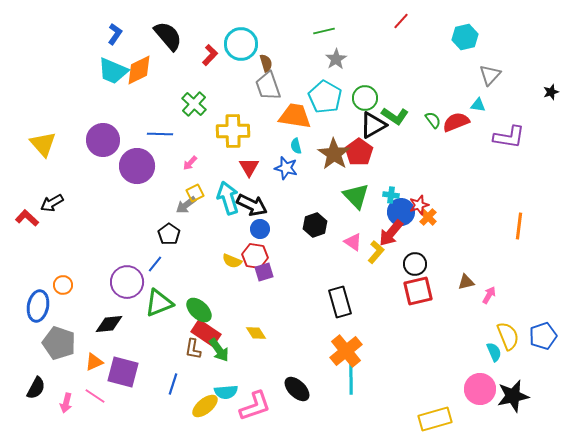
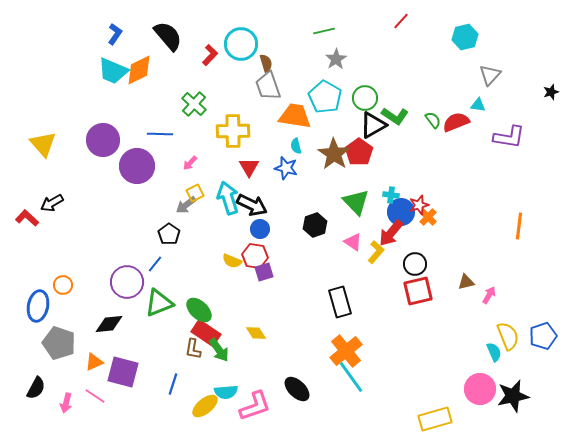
green triangle at (356, 196): moved 6 px down
cyan line at (351, 377): rotated 36 degrees counterclockwise
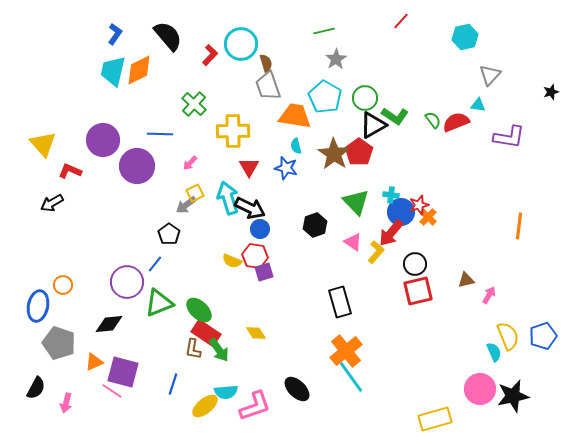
cyan trapezoid at (113, 71): rotated 80 degrees clockwise
black arrow at (252, 205): moved 2 px left, 3 px down
red L-shape at (27, 218): moved 43 px right, 47 px up; rotated 20 degrees counterclockwise
brown triangle at (466, 282): moved 2 px up
pink line at (95, 396): moved 17 px right, 5 px up
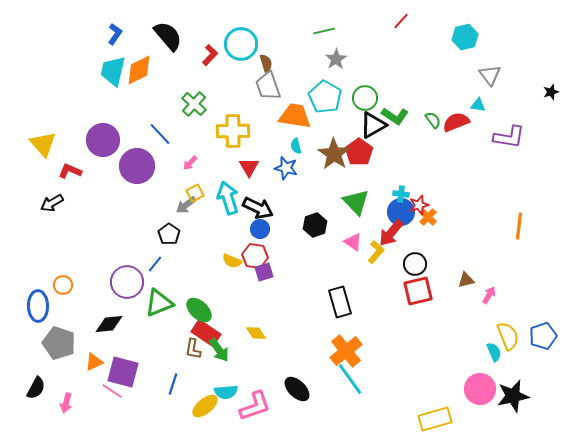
gray triangle at (490, 75): rotated 20 degrees counterclockwise
blue line at (160, 134): rotated 45 degrees clockwise
cyan cross at (391, 195): moved 10 px right, 1 px up
black arrow at (250, 208): moved 8 px right
blue ellipse at (38, 306): rotated 12 degrees counterclockwise
cyan line at (351, 377): moved 1 px left, 2 px down
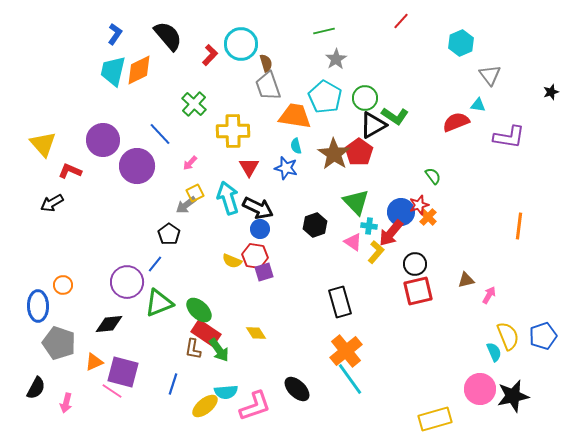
cyan hexagon at (465, 37): moved 4 px left, 6 px down; rotated 10 degrees counterclockwise
green semicircle at (433, 120): moved 56 px down
cyan cross at (401, 194): moved 32 px left, 32 px down
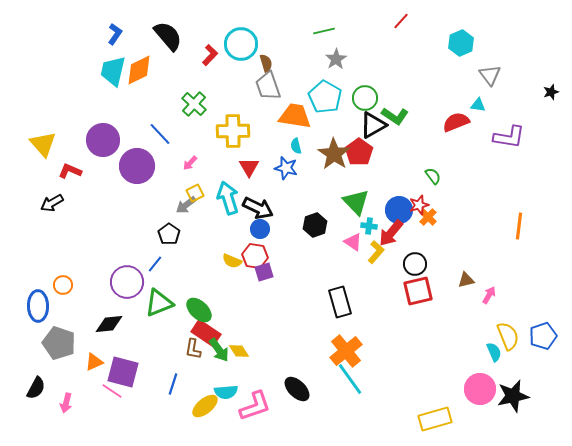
blue circle at (401, 212): moved 2 px left, 2 px up
yellow diamond at (256, 333): moved 17 px left, 18 px down
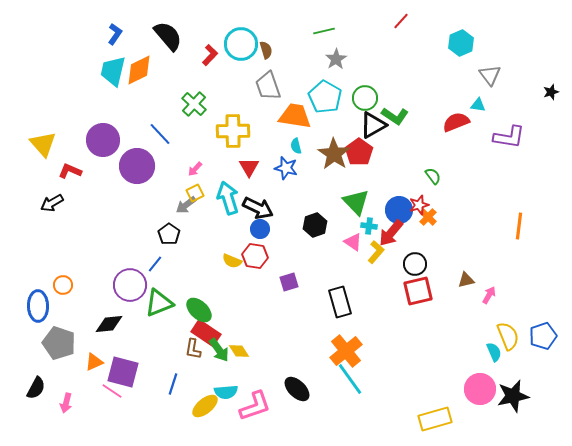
brown semicircle at (266, 63): moved 13 px up
pink arrow at (190, 163): moved 5 px right, 6 px down
purple square at (264, 272): moved 25 px right, 10 px down
purple circle at (127, 282): moved 3 px right, 3 px down
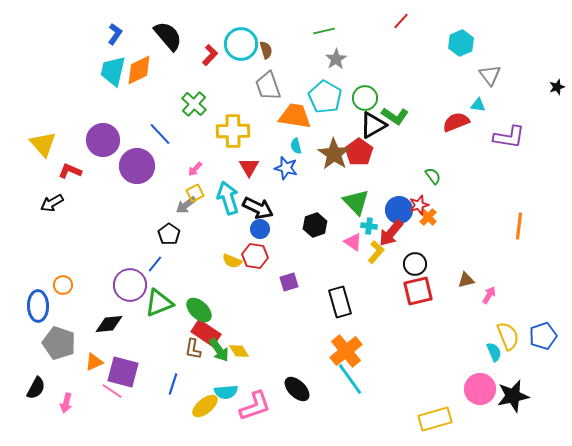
black star at (551, 92): moved 6 px right, 5 px up
